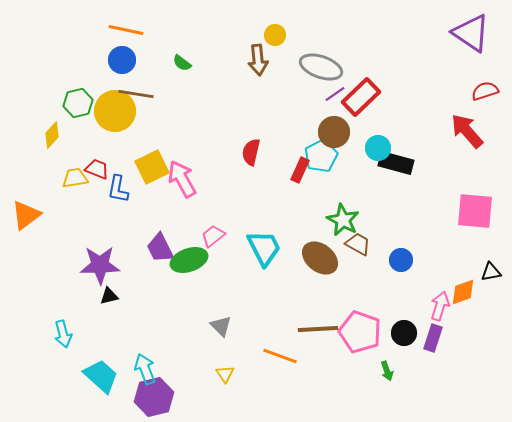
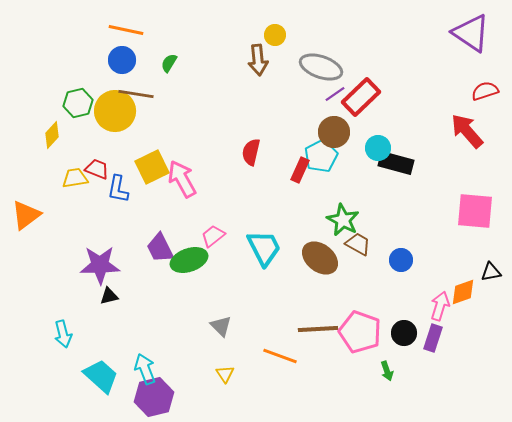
green semicircle at (182, 63): moved 13 px left; rotated 84 degrees clockwise
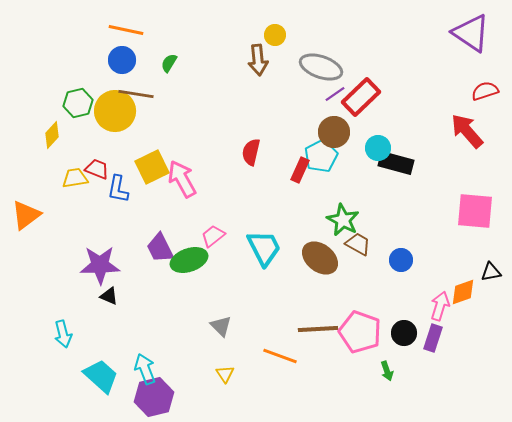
black triangle at (109, 296): rotated 36 degrees clockwise
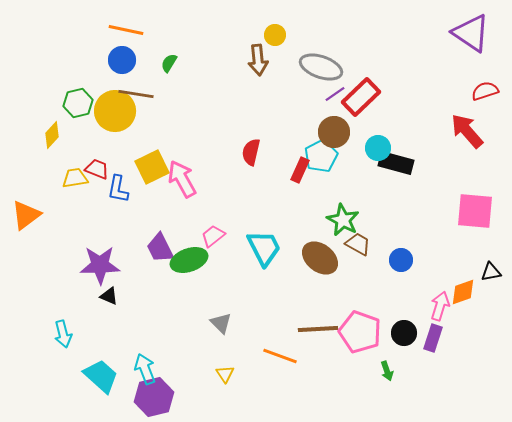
gray triangle at (221, 326): moved 3 px up
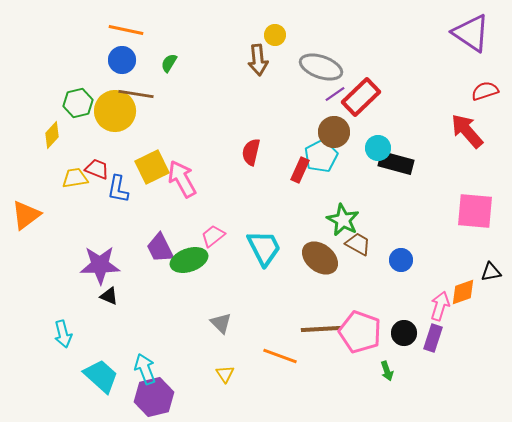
brown line at (318, 329): moved 3 px right
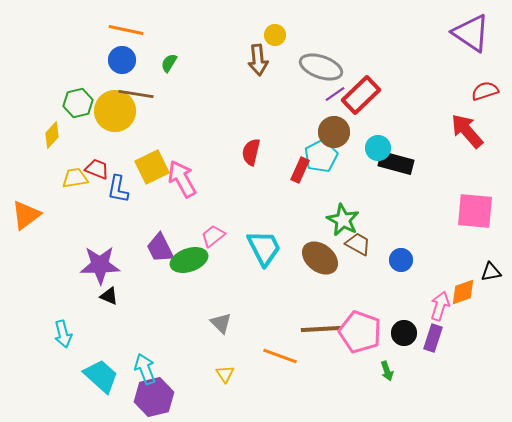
red rectangle at (361, 97): moved 2 px up
